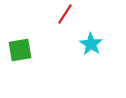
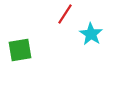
cyan star: moved 10 px up
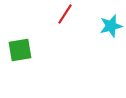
cyan star: moved 20 px right, 8 px up; rotated 25 degrees clockwise
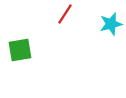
cyan star: moved 2 px up
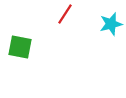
green square: moved 3 px up; rotated 20 degrees clockwise
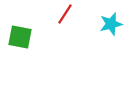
green square: moved 10 px up
